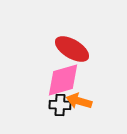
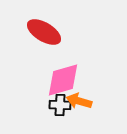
red ellipse: moved 28 px left, 17 px up
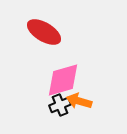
black cross: rotated 25 degrees counterclockwise
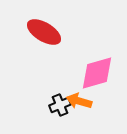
pink diamond: moved 34 px right, 7 px up
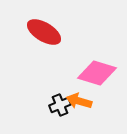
pink diamond: rotated 33 degrees clockwise
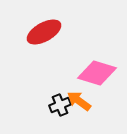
red ellipse: rotated 60 degrees counterclockwise
orange arrow: rotated 20 degrees clockwise
